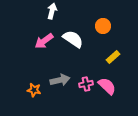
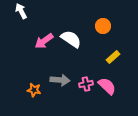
white arrow: moved 31 px left; rotated 42 degrees counterclockwise
white semicircle: moved 2 px left
gray arrow: rotated 18 degrees clockwise
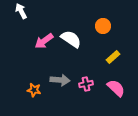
pink semicircle: moved 9 px right, 2 px down
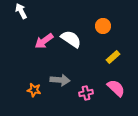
pink cross: moved 9 px down
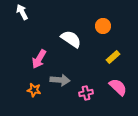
white arrow: moved 1 px right, 1 px down
pink arrow: moved 5 px left, 18 px down; rotated 24 degrees counterclockwise
pink semicircle: moved 2 px right, 1 px up
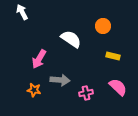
yellow rectangle: moved 1 px up; rotated 56 degrees clockwise
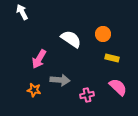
orange circle: moved 8 px down
yellow rectangle: moved 1 px left, 2 px down
pink cross: moved 1 px right, 2 px down
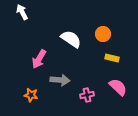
orange star: moved 3 px left, 5 px down
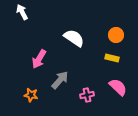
orange circle: moved 13 px right, 1 px down
white semicircle: moved 3 px right, 1 px up
gray arrow: rotated 54 degrees counterclockwise
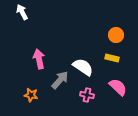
white semicircle: moved 9 px right, 29 px down
pink arrow: rotated 138 degrees clockwise
pink cross: rotated 24 degrees clockwise
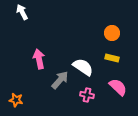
orange circle: moved 4 px left, 2 px up
orange star: moved 15 px left, 5 px down
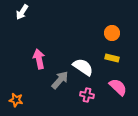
white arrow: rotated 119 degrees counterclockwise
